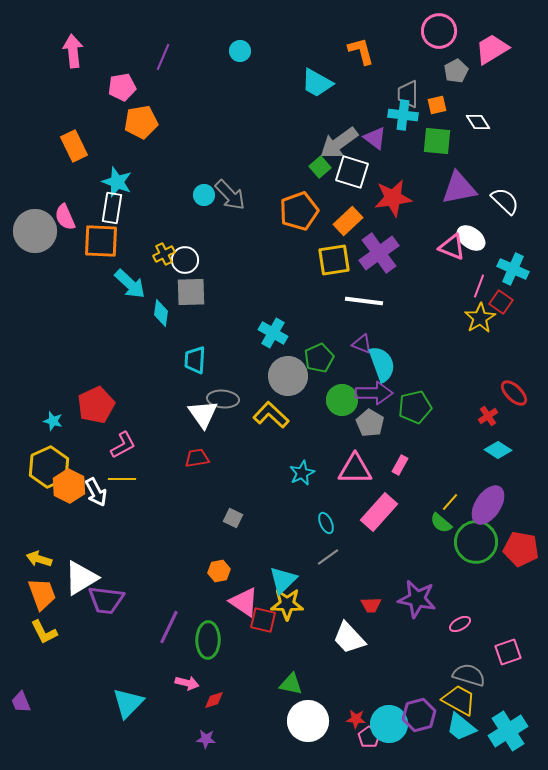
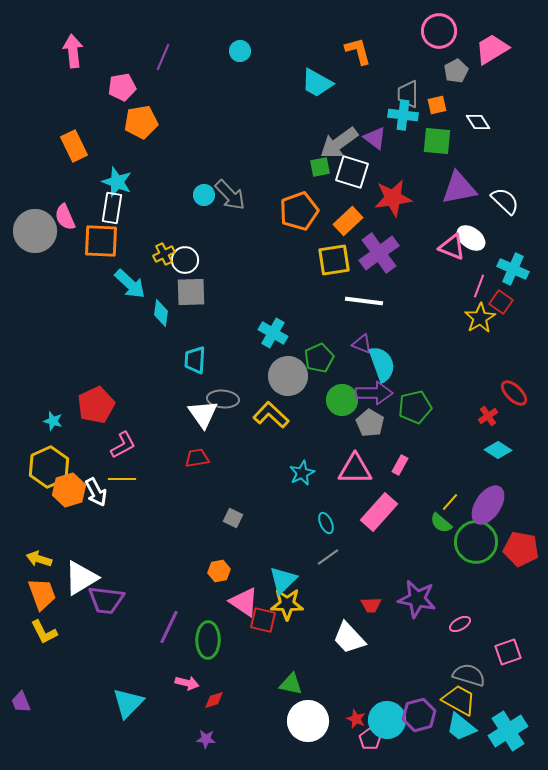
orange L-shape at (361, 51): moved 3 px left
green square at (320, 167): rotated 30 degrees clockwise
orange hexagon at (69, 486): moved 4 px down; rotated 16 degrees clockwise
red star at (356, 719): rotated 18 degrees clockwise
cyan circle at (389, 724): moved 2 px left, 4 px up
pink pentagon at (369, 737): moved 1 px right, 2 px down
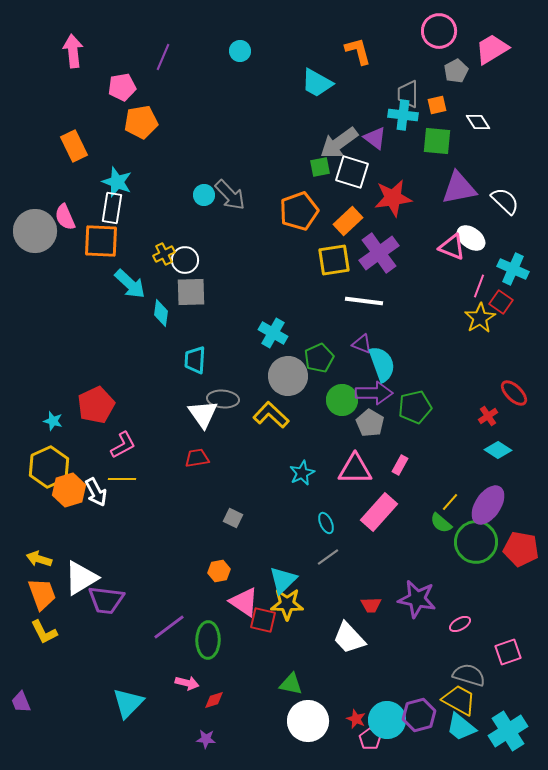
purple line at (169, 627): rotated 28 degrees clockwise
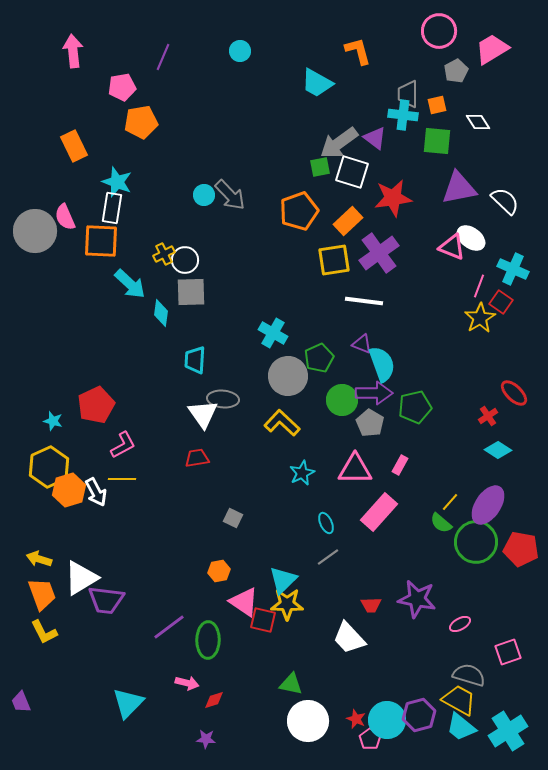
yellow L-shape at (271, 415): moved 11 px right, 8 px down
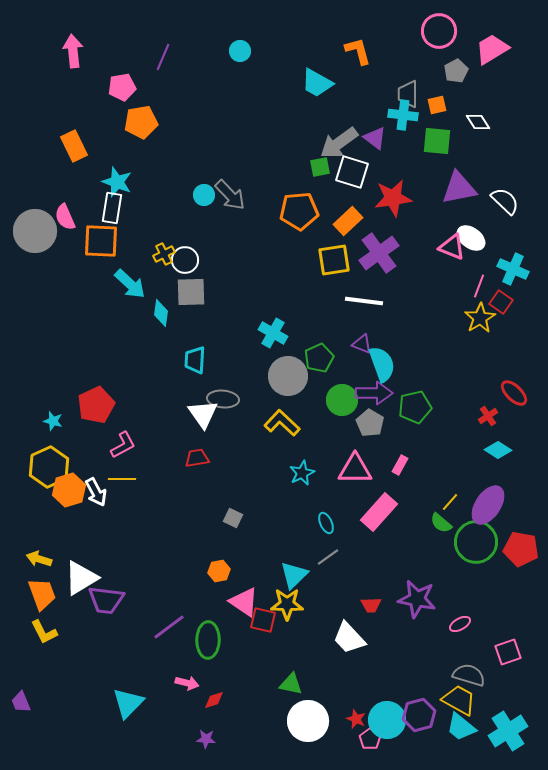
orange pentagon at (299, 211): rotated 15 degrees clockwise
cyan triangle at (283, 580): moved 11 px right, 5 px up
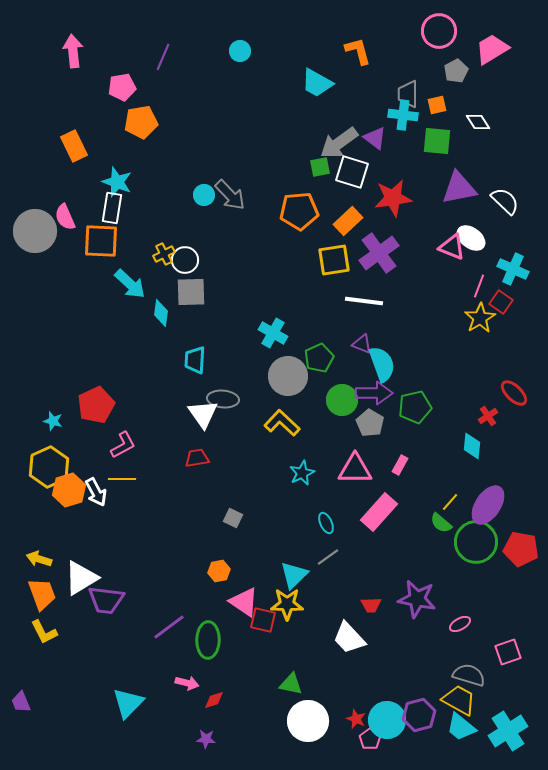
cyan diamond at (498, 450): moved 26 px left, 4 px up; rotated 64 degrees clockwise
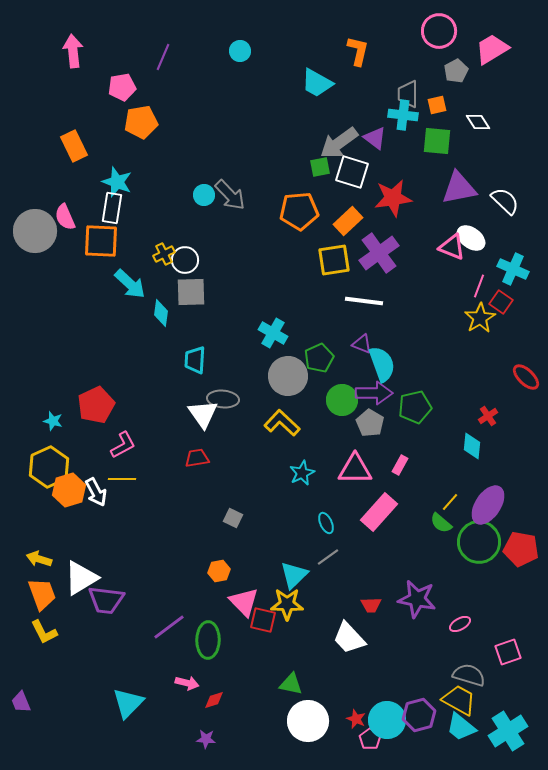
orange L-shape at (358, 51): rotated 28 degrees clockwise
red ellipse at (514, 393): moved 12 px right, 16 px up
green circle at (476, 542): moved 3 px right
pink triangle at (244, 602): rotated 12 degrees clockwise
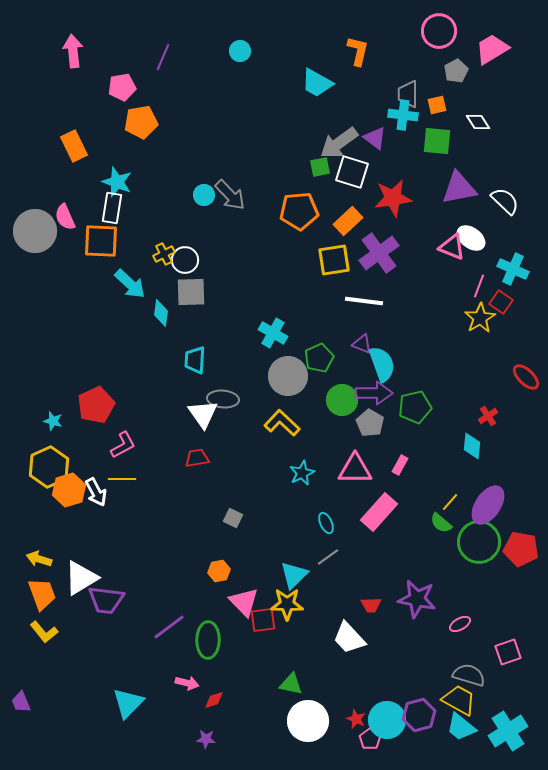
red square at (263, 620): rotated 20 degrees counterclockwise
yellow L-shape at (44, 632): rotated 12 degrees counterclockwise
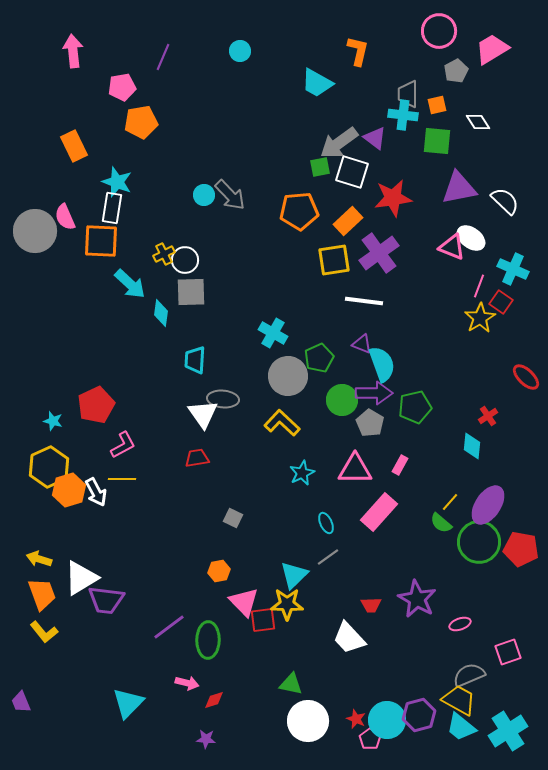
purple star at (417, 599): rotated 18 degrees clockwise
pink ellipse at (460, 624): rotated 10 degrees clockwise
gray semicircle at (469, 675): rotated 40 degrees counterclockwise
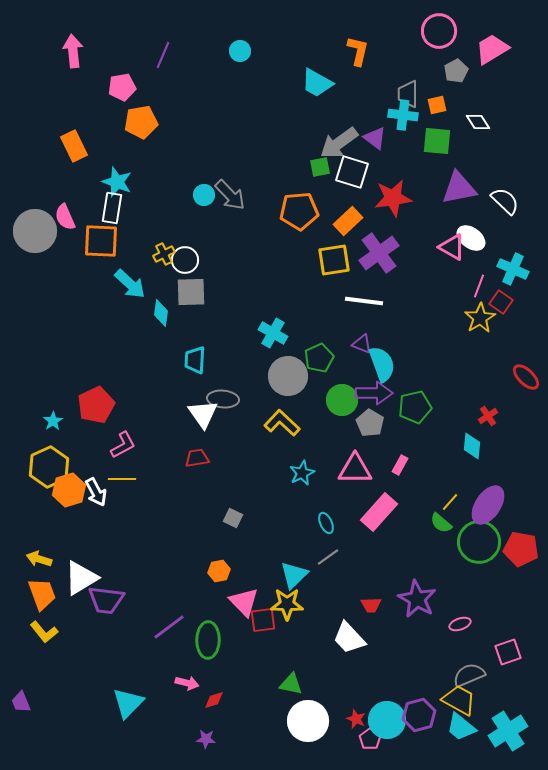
purple line at (163, 57): moved 2 px up
pink triangle at (452, 247): rotated 8 degrees clockwise
cyan star at (53, 421): rotated 24 degrees clockwise
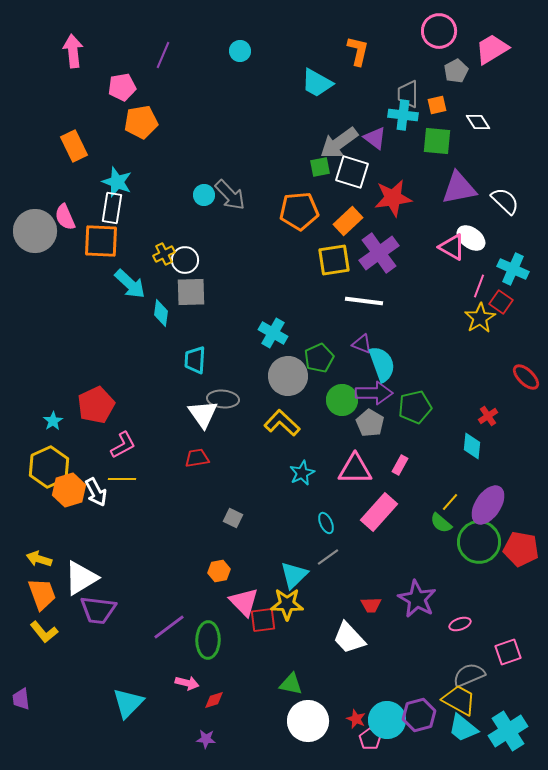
purple trapezoid at (106, 600): moved 8 px left, 10 px down
purple trapezoid at (21, 702): moved 3 px up; rotated 15 degrees clockwise
cyan trapezoid at (461, 727): moved 2 px right, 1 px down
